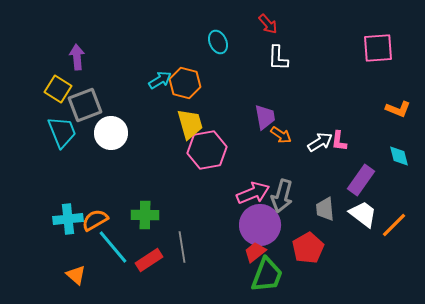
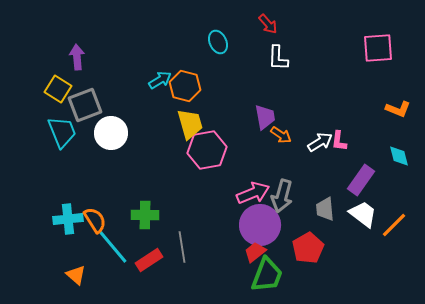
orange hexagon: moved 3 px down
orange semicircle: rotated 88 degrees clockwise
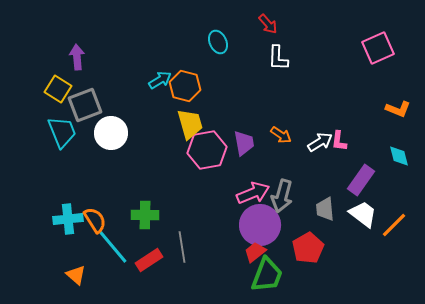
pink square: rotated 20 degrees counterclockwise
purple trapezoid: moved 21 px left, 26 px down
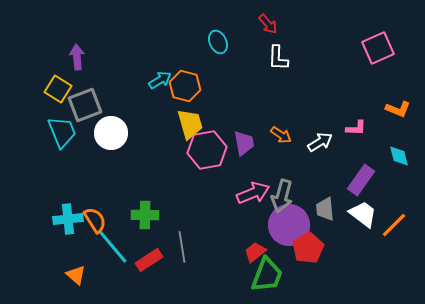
pink L-shape: moved 17 px right, 13 px up; rotated 95 degrees counterclockwise
purple circle: moved 29 px right
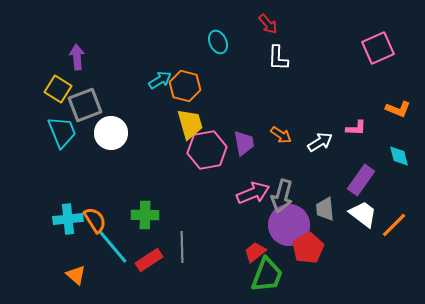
gray line: rotated 8 degrees clockwise
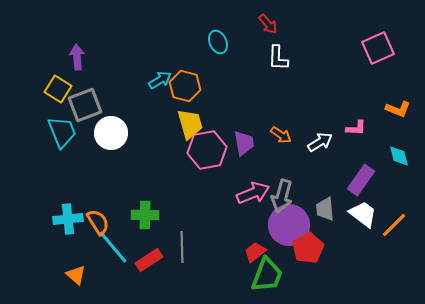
orange semicircle: moved 3 px right, 2 px down
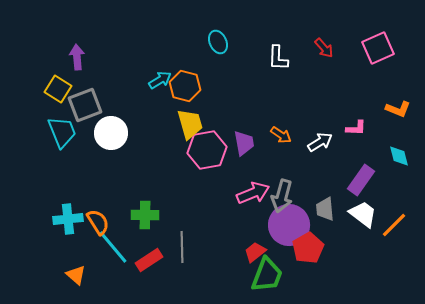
red arrow: moved 56 px right, 24 px down
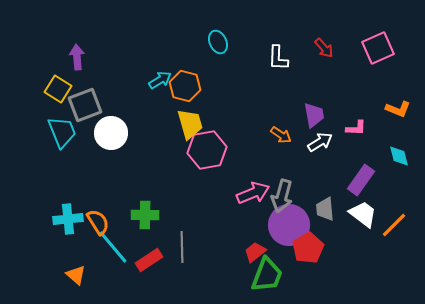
purple trapezoid: moved 70 px right, 28 px up
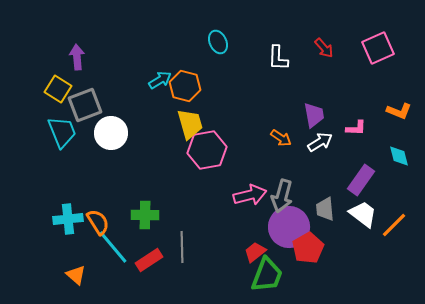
orange L-shape: moved 1 px right, 2 px down
orange arrow: moved 3 px down
pink arrow: moved 3 px left, 2 px down; rotated 8 degrees clockwise
purple circle: moved 2 px down
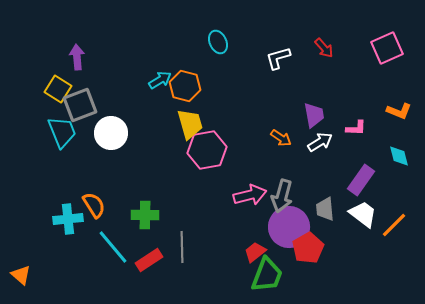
pink square: moved 9 px right
white L-shape: rotated 72 degrees clockwise
gray square: moved 5 px left
orange semicircle: moved 4 px left, 17 px up
orange triangle: moved 55 px left
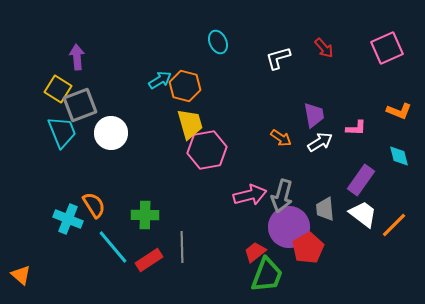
cyan cross: rotated 28 degrees clockwise
